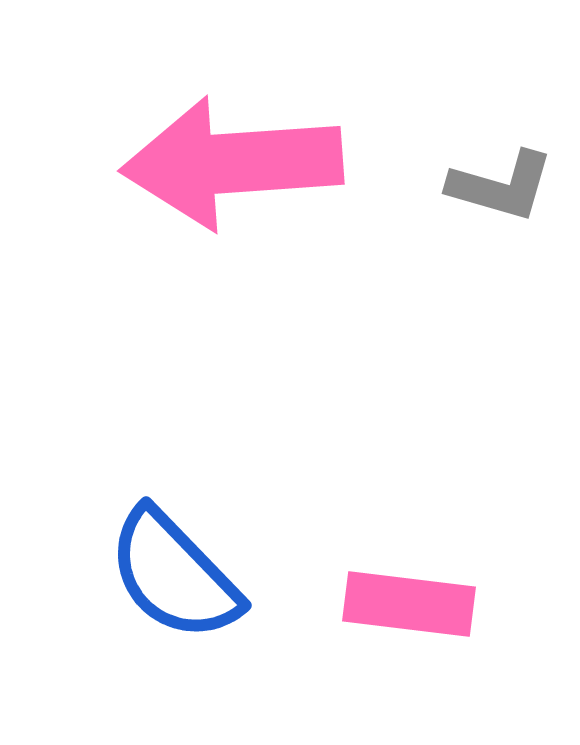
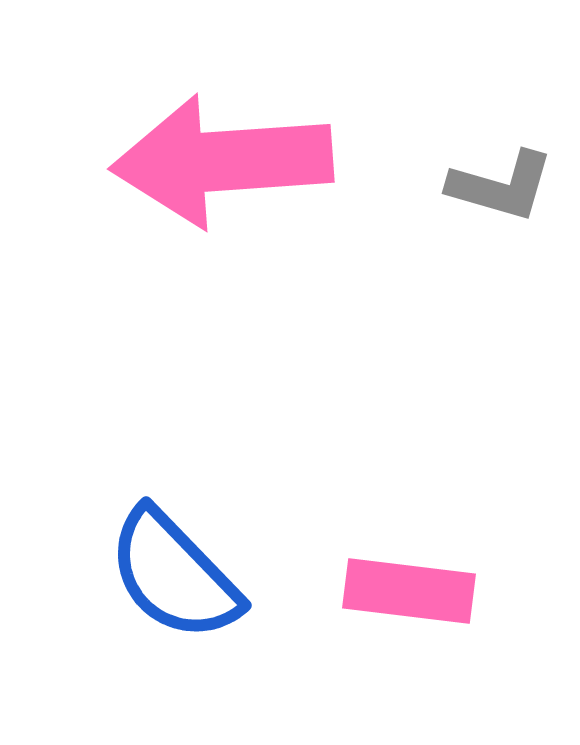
pink arrow: moved 10 px left, 2 px up
pink rectangle: moved 13 px up
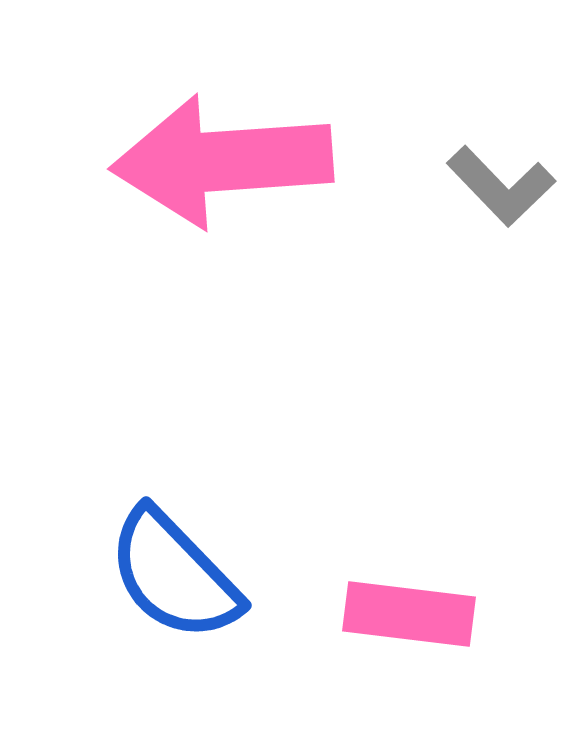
gray L-shape: rotated 30 degrees clockwise
pink rectangle: moved 23 px down
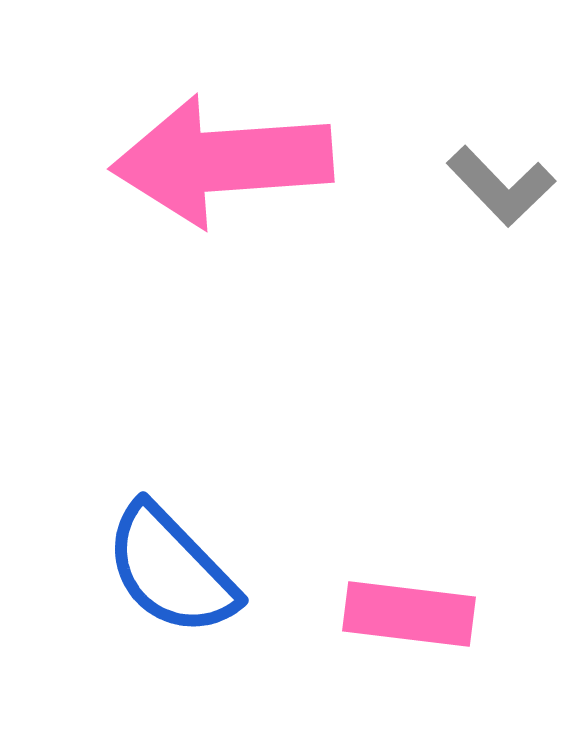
blue semicircle: moved 3 px left, 5 px up
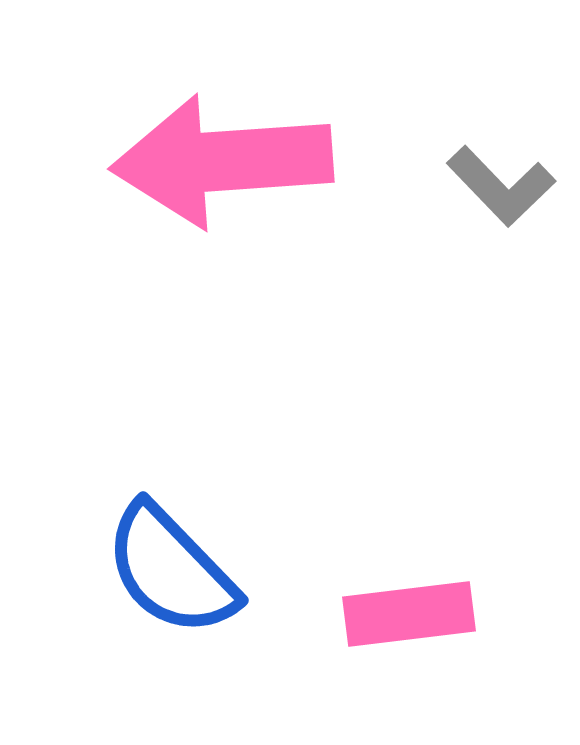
pink rectangle: rotated 14 degrees counterclockwise
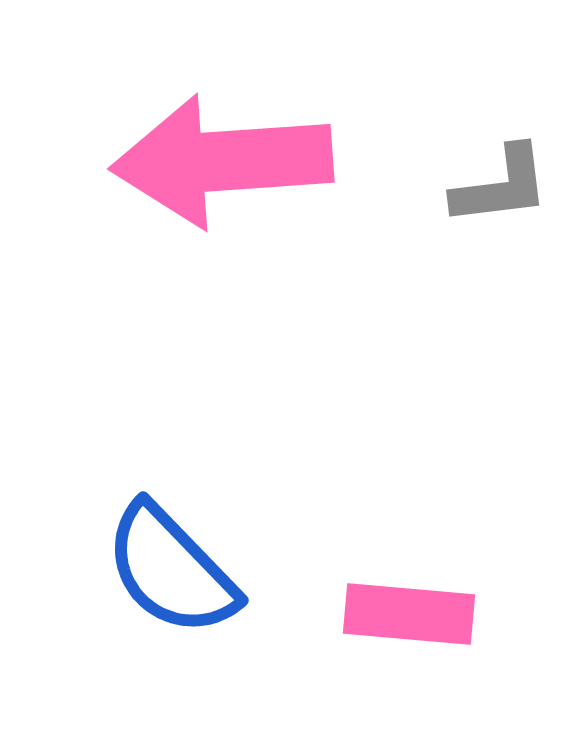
gray L-shape: rotated 53 degrees counterclockwise
pink rectangle: rotated 12 degrees clockwise
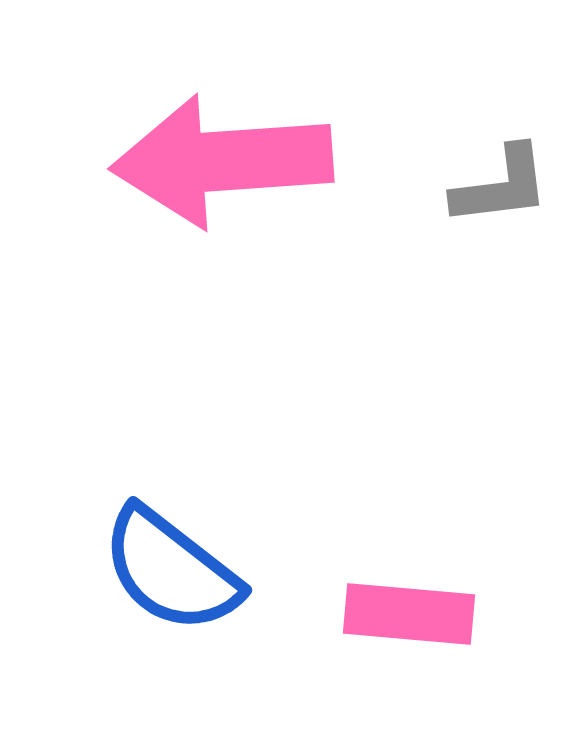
blue semicircle: rotated 8 degrees counterclockwise
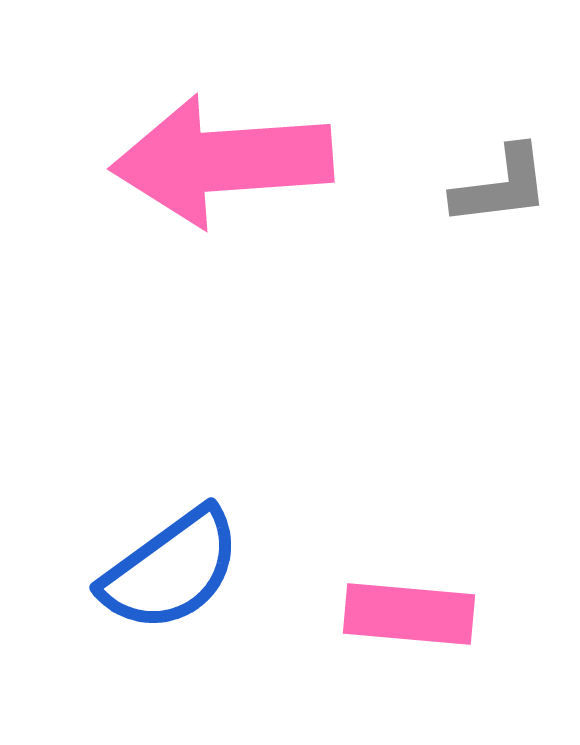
blue semicircle: rotated 74 degrees counterclockwise
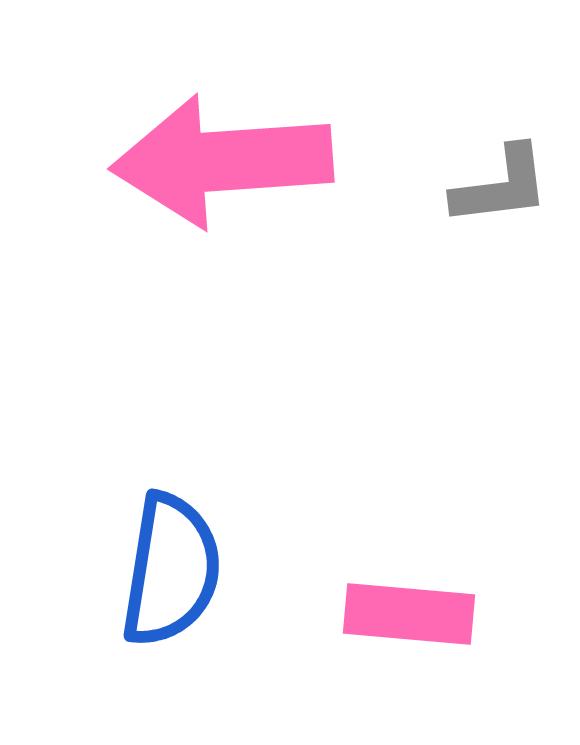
blue semicircle: rotated 45 degrees counterclockwise
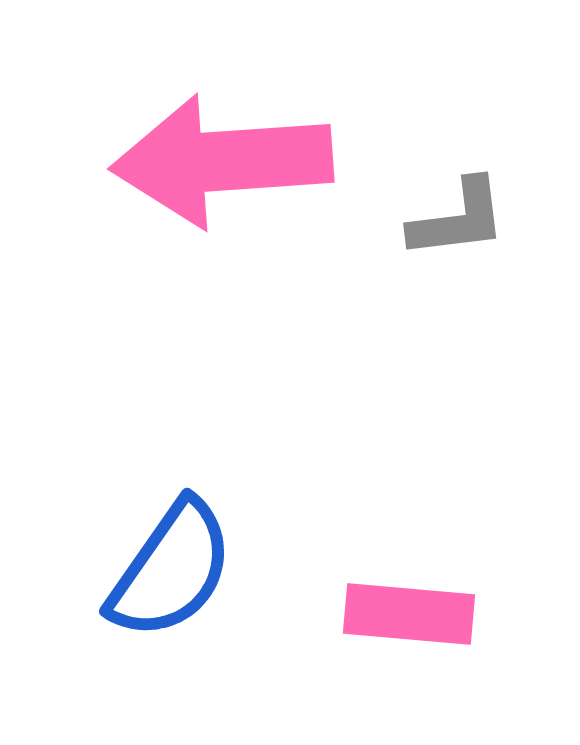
gray L-shape: moved 43 px left, 33 px down
blue semicircle: rotated 26 degrees clockwise
